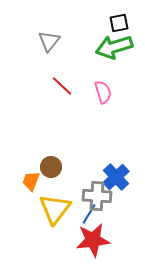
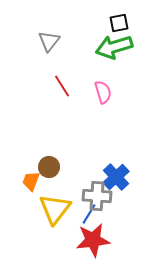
red line: rotated 15 degrees clockwise
brown circle: moved 2 px left
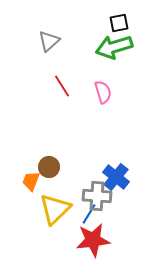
gray triangle: rotated 10 degrees clockwise
blue cross: rotated 8 degrees counterclockwise
yellow triangle: rotated 8 degrees clockwise
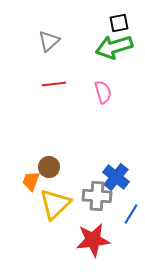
red line: moved 8 px left, 2 px up; rotated 65 degrees counterclockwise
yellow triangle: moved 5 px up
blue line: moved 42 px right
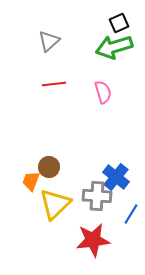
black square: rotated 12 degrees counterclockwise
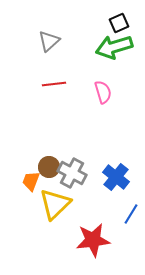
gray cross: moved 25 px left, 23 px up; rotated 24 degrees clockwise
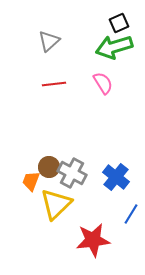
pink semicircle: moved 9 px up; rotated 15 degrees counterclockwise
yellow triangle: moved 1 px right
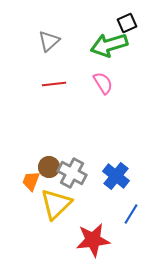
black square: moved 8 px right
green arrow: moved 5 px left, 2 px up
blue cross: moved 1 px up
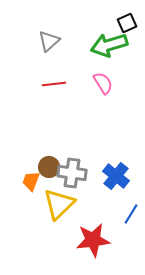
gray cross: rotated 20 degrees counterclockwise
yellow triangle: moved 3 px right
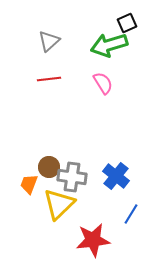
red line: moved 5 px left, 5 px up
gray cross: moved 4 px down
orange trapezoid: moved 2 px left, 3 px down
